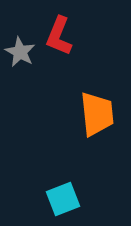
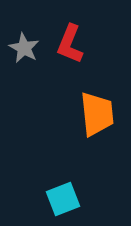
red L-shape: moved 11 px right, 8 px down
gray star: moved 4 px right, 4 px up
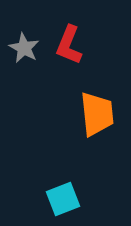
red L-shape: moved 1 px left, 1 px down
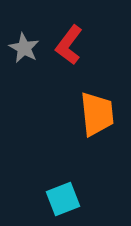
red L-shape: rotated 15 degrees clockwise
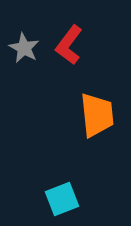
orange trapezoid: moved 1 px down
cyan square: moved 1 px left
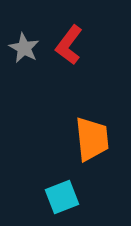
orange trapezoid: moved 5 px left, 24 px down
cyan square: moved 2 px up
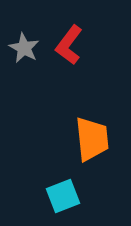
cyan square: moved 1 px right, 1 px up
